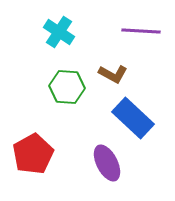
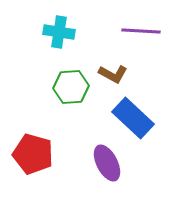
cyan cross: rotated 24 degrees counterclockwise
green hexagon: moved 4 px right; rotated 8 degrees counterclockwise
red pentagon: rotated 27 degrees counterclockwise
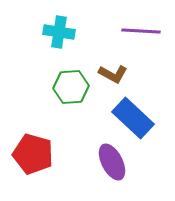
purple ellipse: moved 5 px right, 1 px up
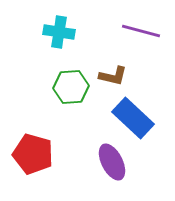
purple line: rotated 12 degrees clockwise
brown L-shape: moved 2 px down; rotated 16 degrees counterclockwise
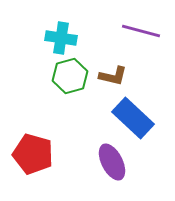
cyan cross: moved 2 px right, 6 px down
green hexagon: moved 1 px left, 11 px up; rotated 12 degrees counterclockwise
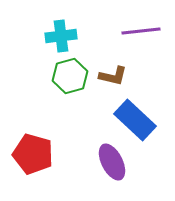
purple line: rotated 21 degrees counterclockwise
cyan cross: moved 2 px up; rotated 16 degrees counterclockwise
blue rectangle: moved 2 px right, 2 px down
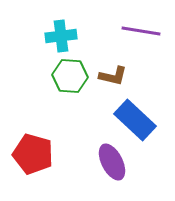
purple line: rotated 15 degrees clockwise
green hexagon: rotated 20 degrees clockwise
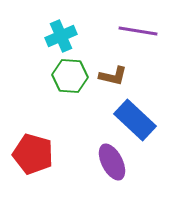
purple line: moved 3 px left
cyan cross: rotated 16 degrees counterclockwise
